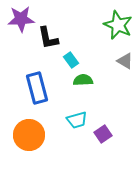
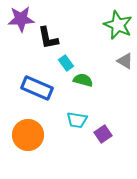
cyan rectangle: moved 5 px left, 3 px down
green semicircle: rotated 18 degrees clockwise
blue rectangle: rotated 52 degrees counterclockwise
cyan trapezoid: rotated 25 degrees clockwise
orange circle: moved 1 px left
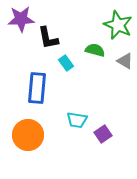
green semicircle: moved 12 px right, 30 px up
blue rectangle: rotated 72 degrees clockwise
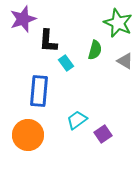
purple star: moved 2 px right; rotated 16 degrees counterclockwise
green star: moved 2 px up
black L-shape: moved 3 px down; rotated 15 degrees clockwise
green semicircle: rotated 90 degrees clockwise
blue rectangle: moved 2 px right, 3 px down
cyan trapezoid: rotated 135 degrees clockwise
